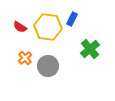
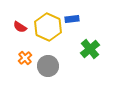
blue rectangle: rotated 56 degrees clockwise
yellow hexagon: rotated 16 degrees clockwise
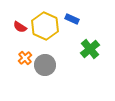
blue rectangle: rotated 32 degrees clockwise
yellow hexagon: moved 3 px left, 1 px up
gray circle: moved 3 px left, 1 px up
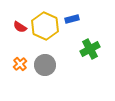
blue rectangle: rotated 40 degrees counterclockwise
green cross: rotated 12 degrees clockwise
orange cross: moved 5 px left, 6 px down
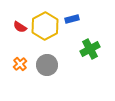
yellow hexagon: rotated 8 degrees clockwise
gray circle: moved 2 px right
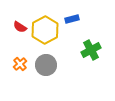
yellow hexagon: moved 4 px down
green cross: moved 1 px right, 1 px down
gray circle: moved 1 px left
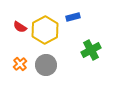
blue rectangle: moved 1 px right, 2 px up
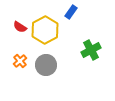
blue rectangle: moved 2 px left, 5 px up; rotated 40 degrees counterclockwise
orange cross: moved 3 px up
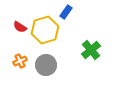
blue rectangle: moved 5 px left
yellow hexagon: rotated 12 degrees clockwise
green cross: rotated 12 degrees counterclockwise
orange cross: rotated 16 degrees clockwise
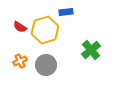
blue rectangle: rotated 48 degrees clockwise
